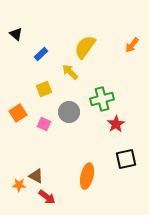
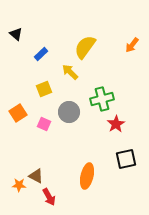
red arrow: moved 2 px right; rotated 24 degrees clockwise
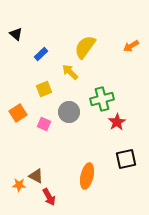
orange arrow: moved 1 px left, 1 px down; rotated 21 degrees clockwise
red star: moved 1 px right, 2 px up
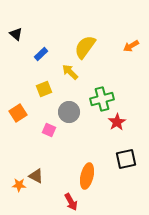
pink square: moved 5 px right, 6 px down
red arrow: moved 22 px right, 5 px down
